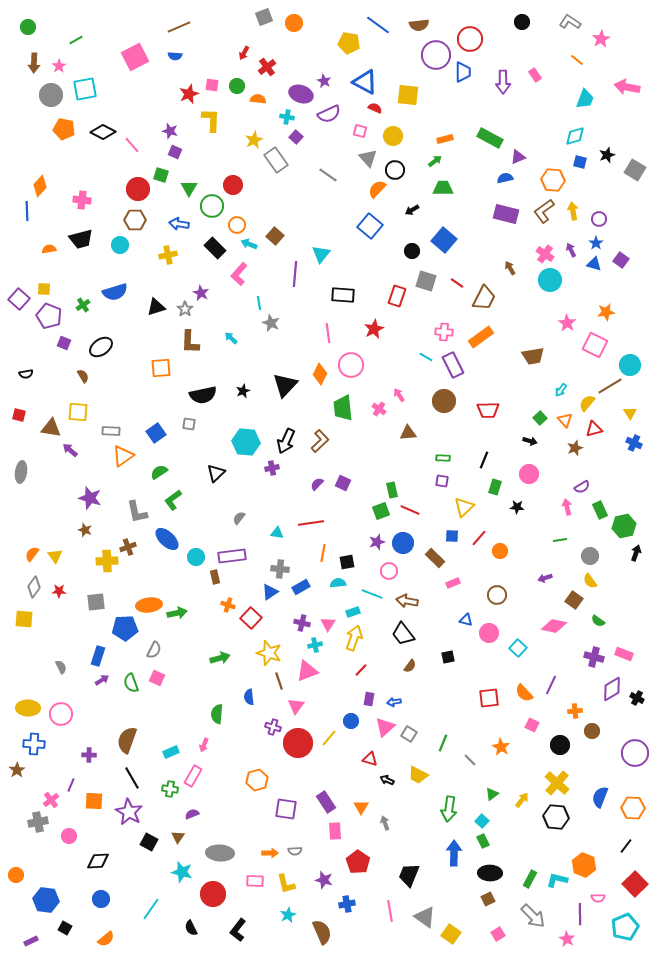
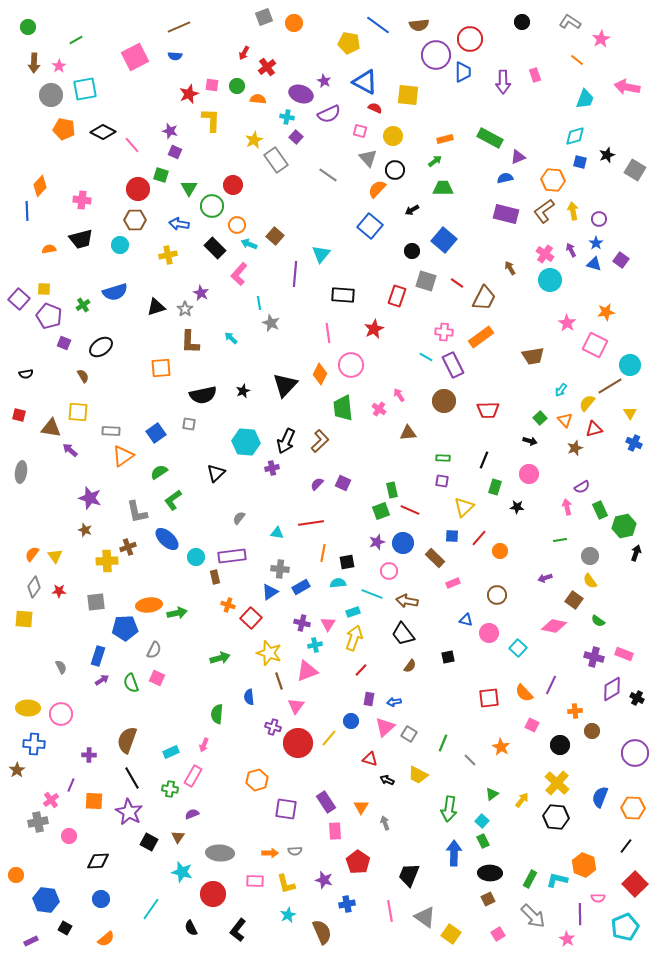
pink rectangle at (535, 75): rotated 16 degrees clockwise
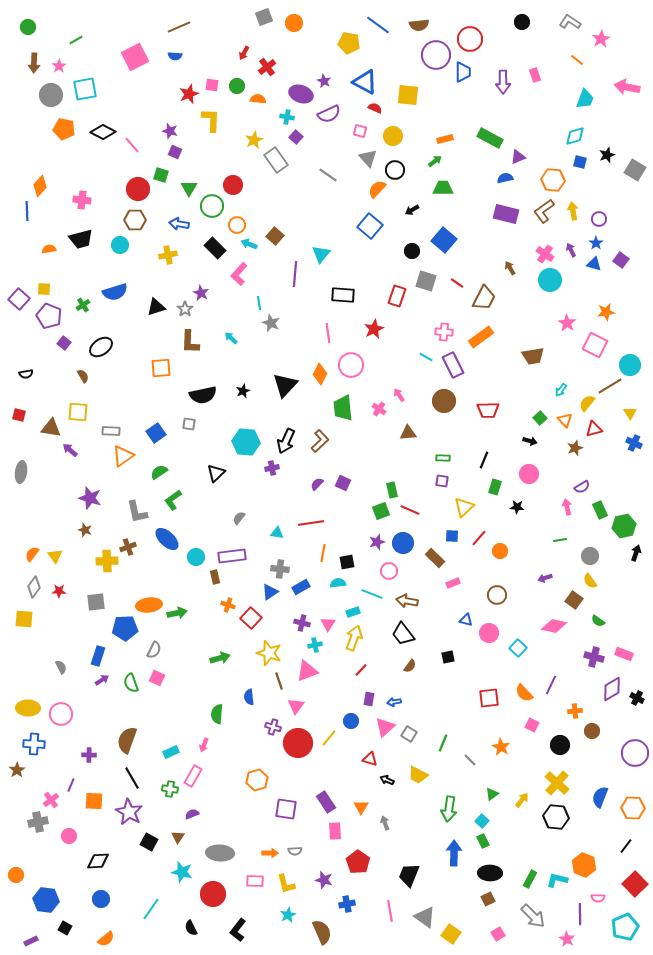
purple square at (64, 343): rotated 16 degrees clockwise
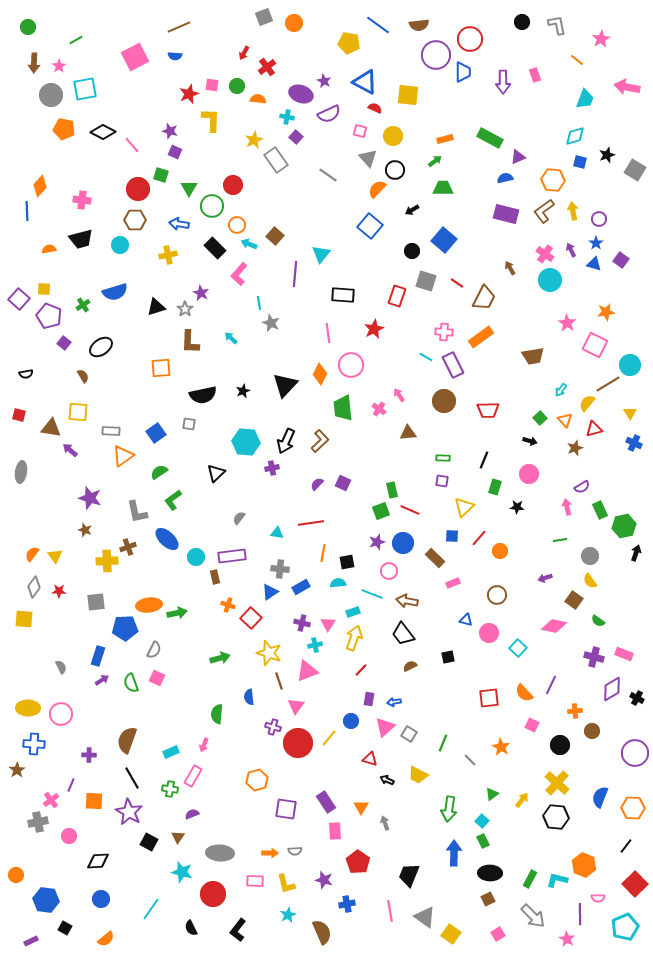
gray L-shape at (570, 22): moved 13 px left, 3 px down; rotated 45 degrees clockwise
brown line at (610, 386): moved 2 px left, 2 px up
brown semicircle at (410, 666): rotated 152 degrees counterclockwise
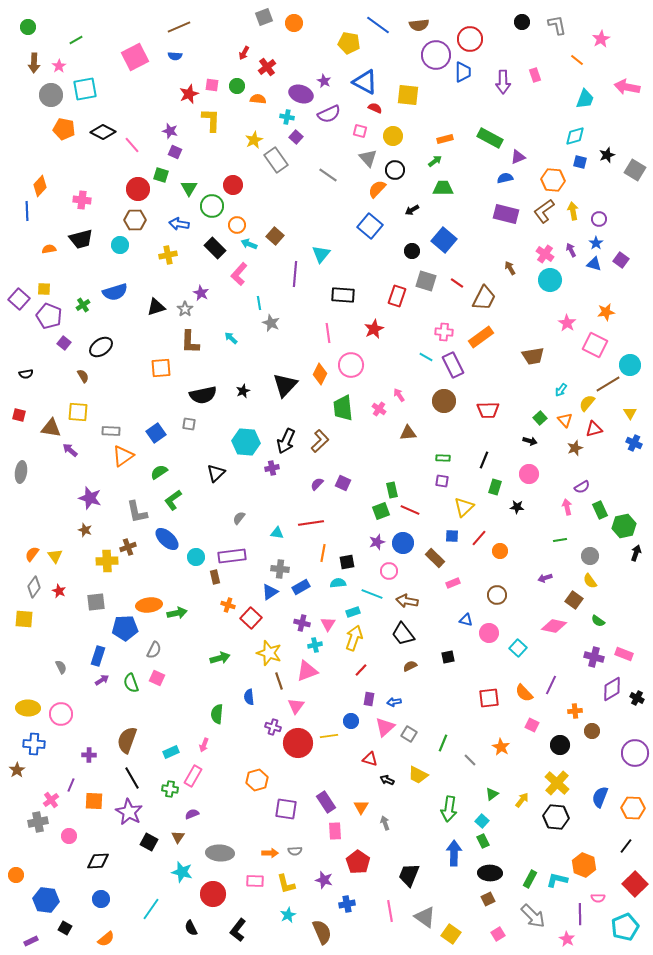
red star at (59, 591): rotated 24 degrees clockwise
yellow line at (329, 738): moved 2 px up; rotated 42 degrees clockwise
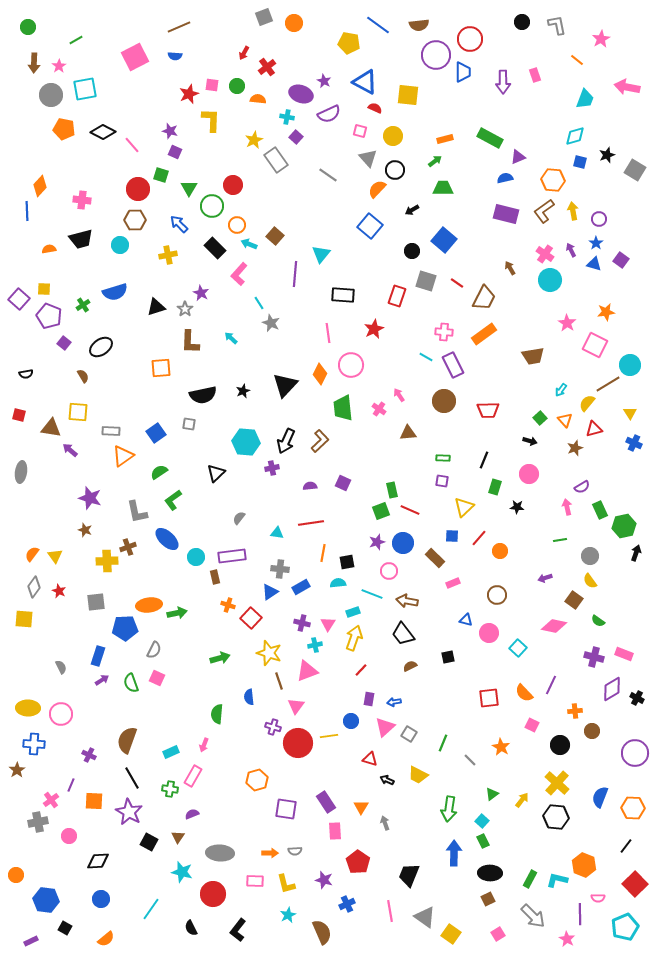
blue arrow at (179, 224): rotated 36 degrees clockwise
cyan line at (259, 303): rotated 24 degrees counterclockwise
orange rectangle at (481, 337): moved 3 px right, 3 px up
purple semicircle at (317, 484): moved 7 px left, 2 px down; rotated 40 degrees clockwise
purple cross at (89, 755): rotated 24 degrees clockwise
blue cross at (347, 904): rotated 14 degrees counterclockwise
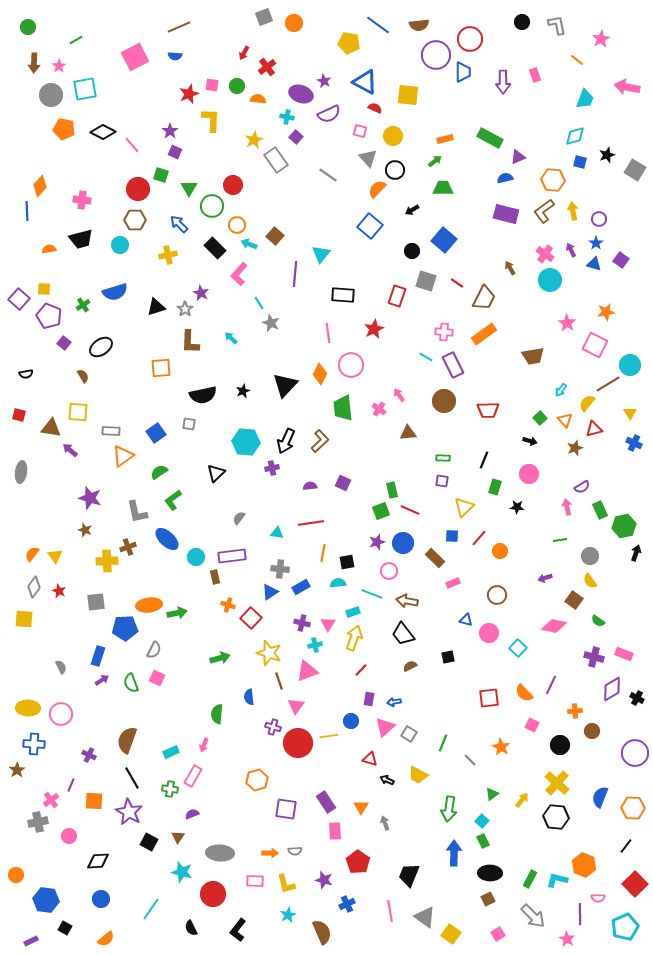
purple star at (170, 131): rotated 21 degrees clockwise
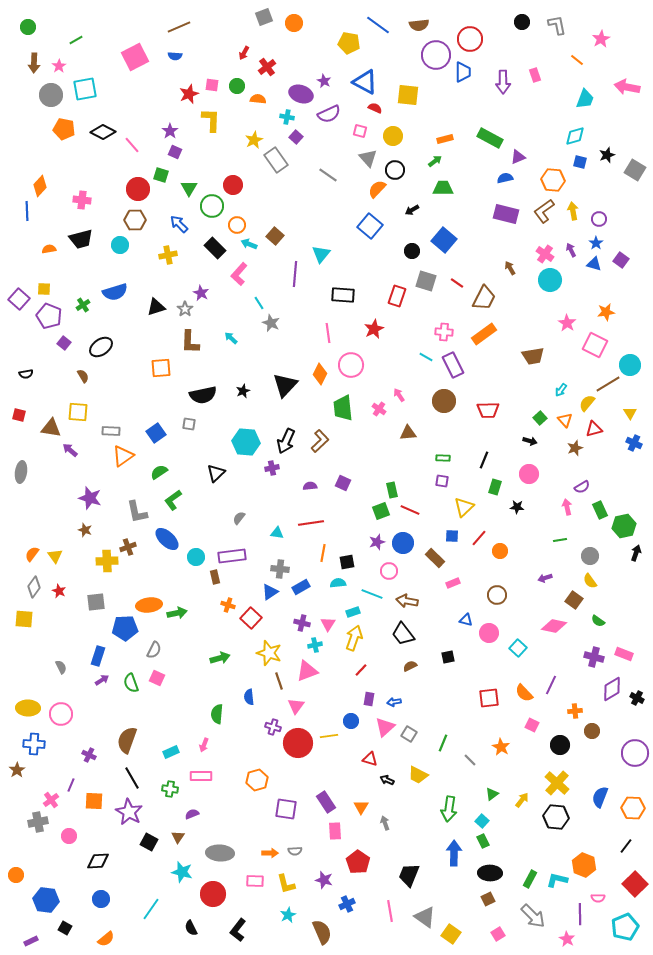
pink rectangle at (193, 776): moved 8 px right; rotated 60 degrees clockwise
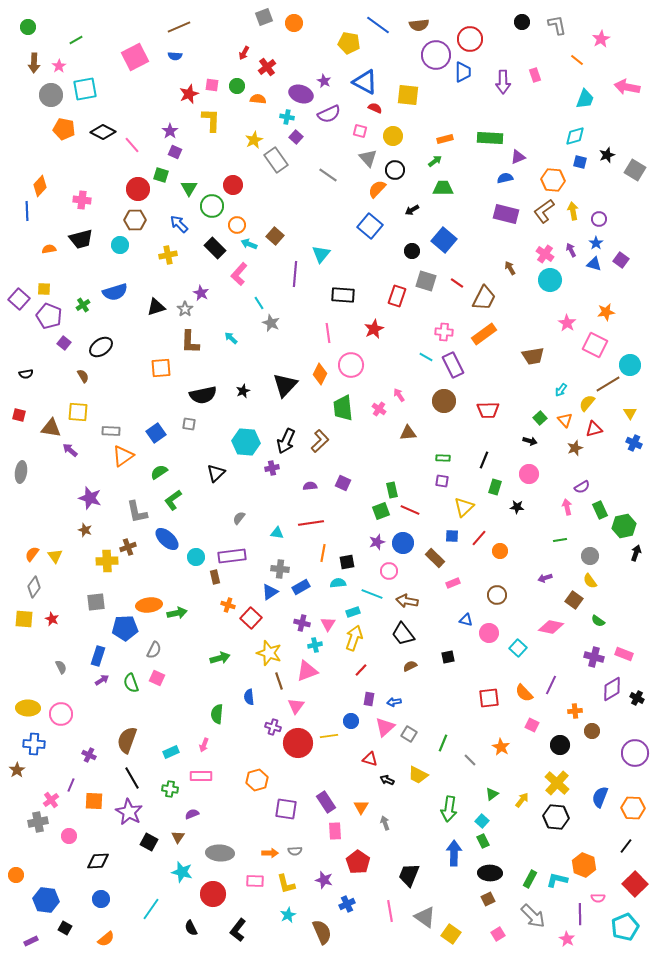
green rectangle at (490, 138): rotated 25 degrees counterclockwise
red star at (59, 591): moved 7 px left, 28 px down
pink diamond at (554, 626): moved 3 px left, 1 px down
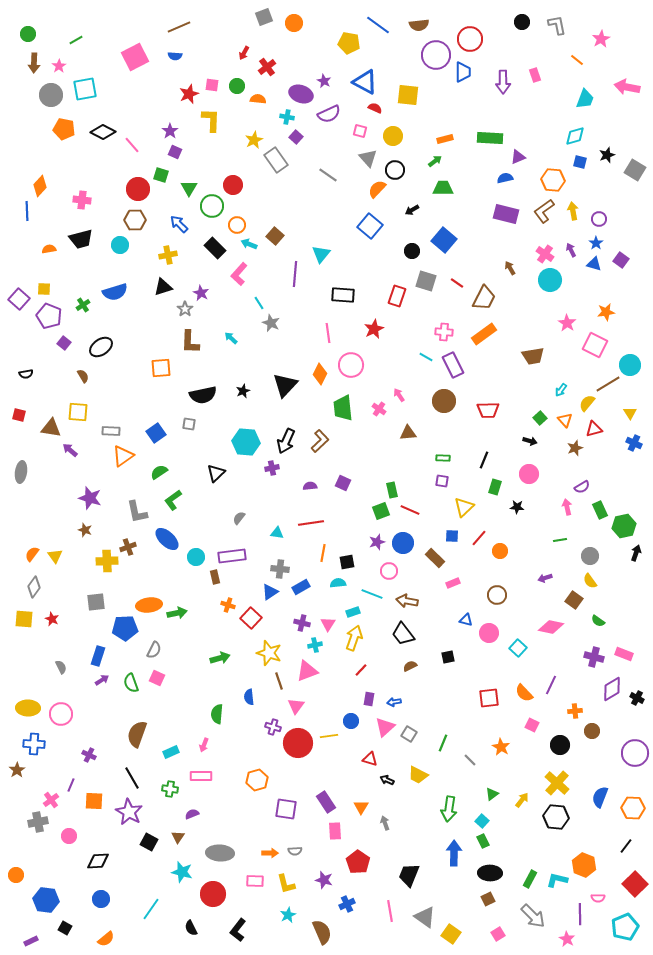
green circle at (28, 27): moved 7 px down
black triangle at (156, 307): moved 7 px right, 20 px up
brown semicircle at (127, 740): moved 10 px right, 6 px up
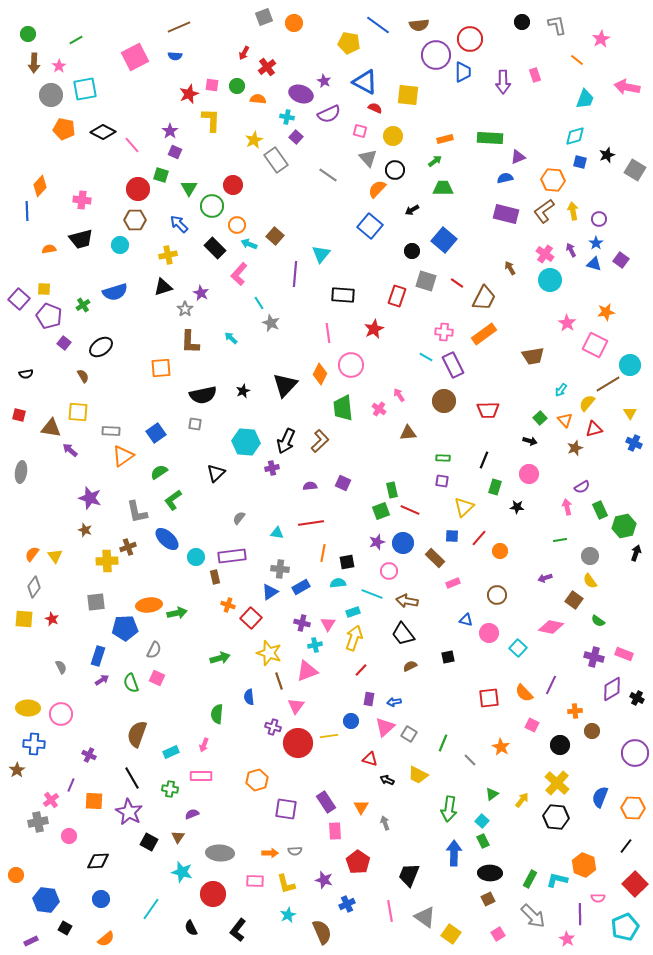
gray square at (189, 424): moved 6 px right
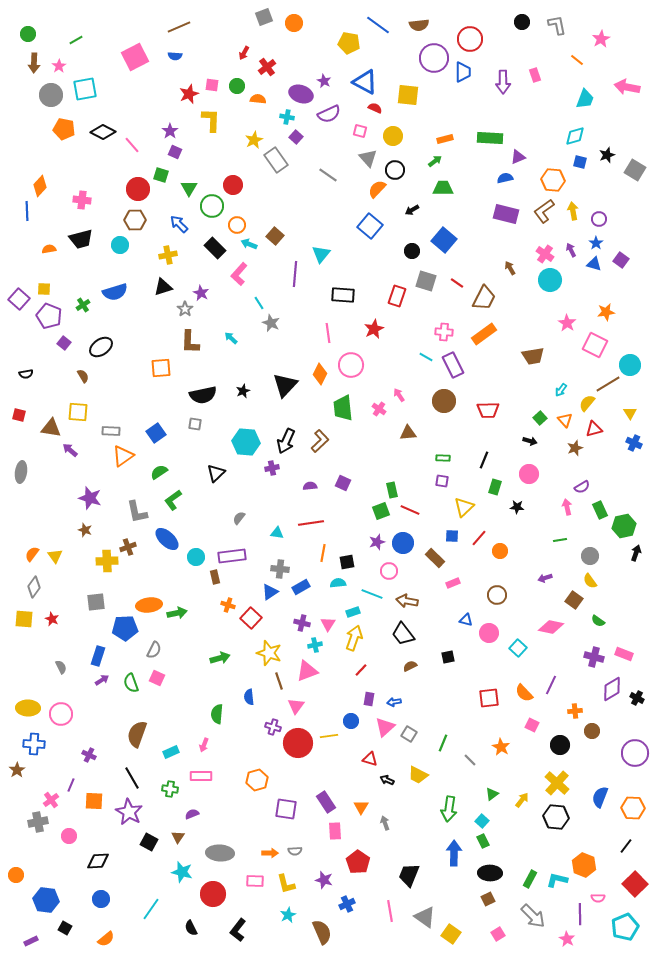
purple circle at (436, 55): moved 2 px left, 3 px down
